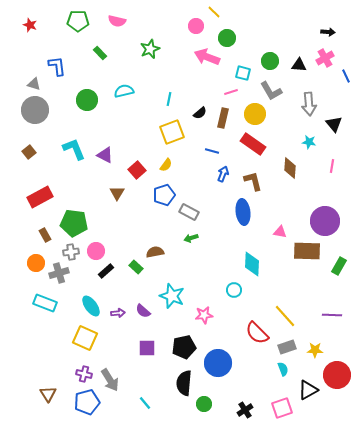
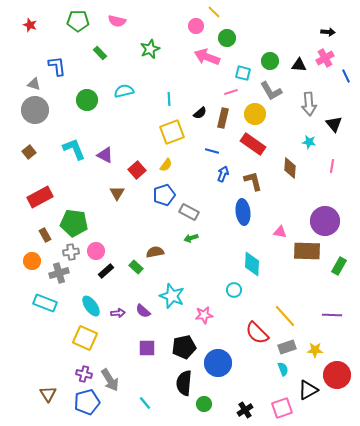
cyan line at (169, 99): rotated 16 degrees counterclockwise
orange circle at (36, 263): moved 4 px left, 2 px up
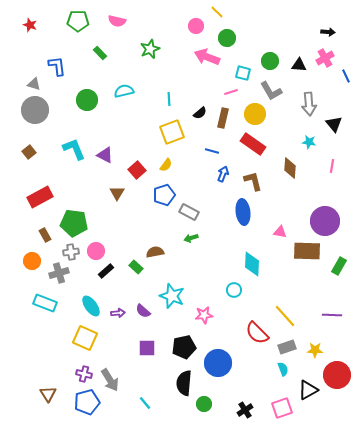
yellow line at (214, 12): moved 3 px right
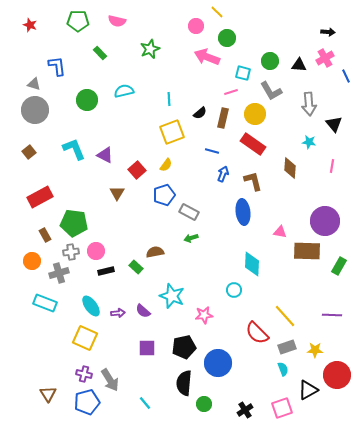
black rectangle at (106, 271): rotated 28 degrees clockwise
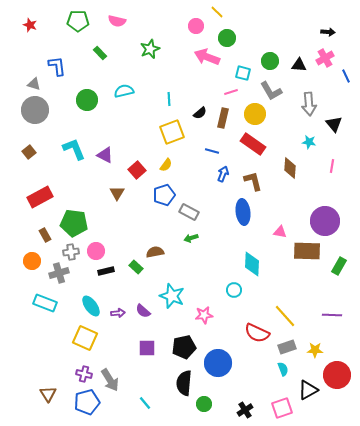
red semicircle at (257, 333): rotated 20 degrees counterclockwise
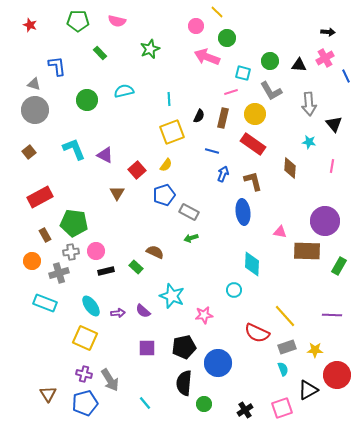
black semicircle at (200, 113): moved 1 px left, 3 px down; rotated 24 degrees counterclockwise
brown semicircle at (155, 252): rotated 36 degrees clockwise
blue pentagon at (87, 402): moved 2 px left, 1 px down
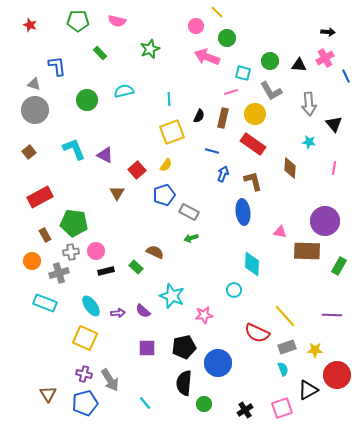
pink line at (332, 166): moved 2 px right, 2 px down
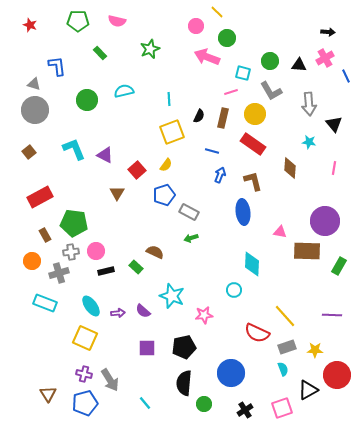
blue arrow at (223, 174): moved 3 px left, 1 px down
blue circle at (218, 363): moved 13 px right, 10 px down
